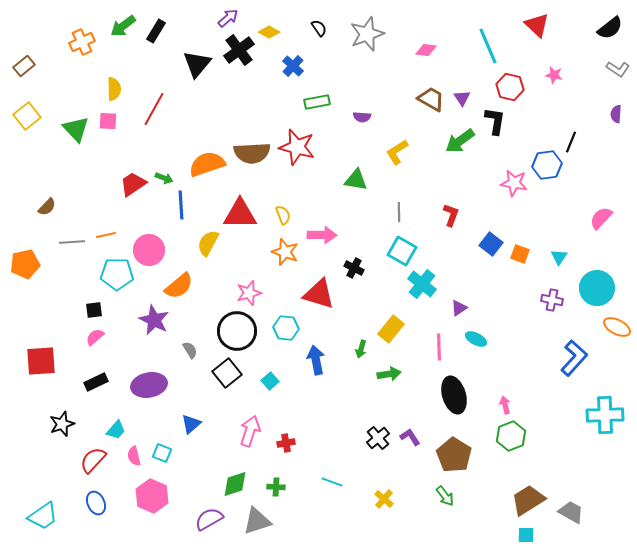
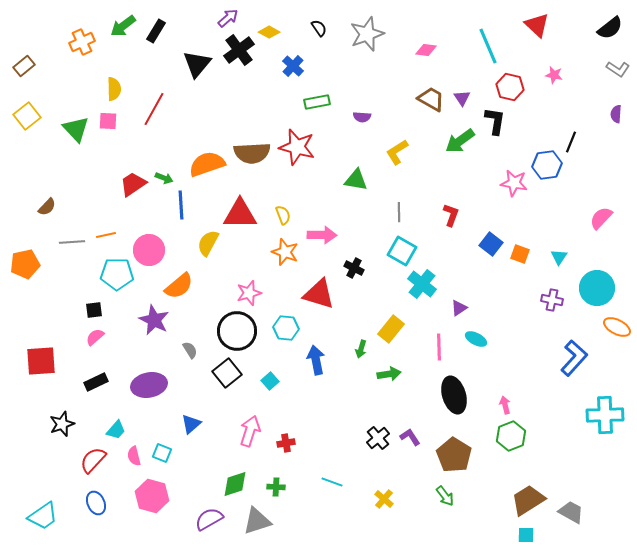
pink hexagon at (152, 496): rotated 8 degrees counterclockwise
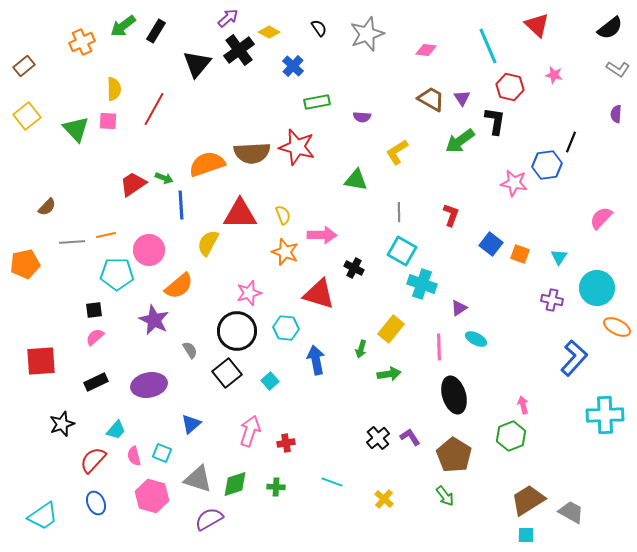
cyan cross at (422, 284): rotated 20 degrees counterclockwise
pink arrow at (505, 405): moved 18 px right
gray triangle at (257, 521): moved 59 px left, 42 px up; rotated 36 degrees clockwise
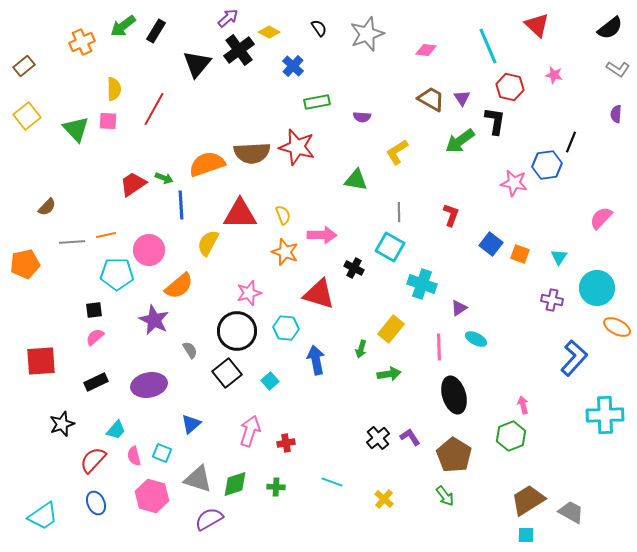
cyan square at (402, 251): moved 12 px left, 4 px up
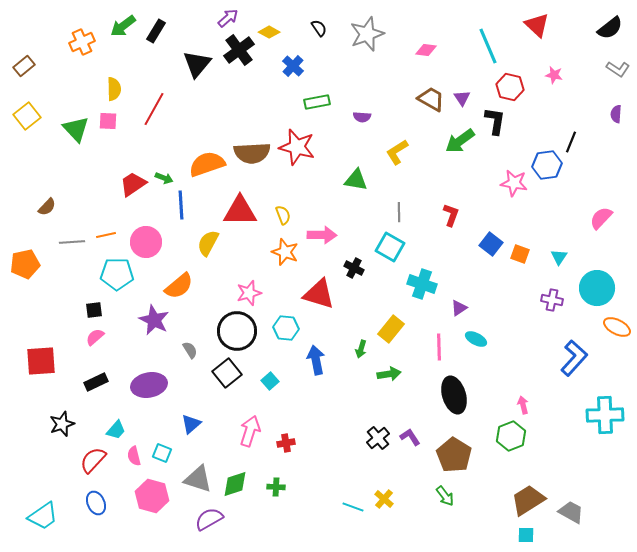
red triangle at (240, 214): moved 3 px up
pink circle at (149, 250): moved 3 px left, 8 px up
cyan line at (332, 482): moved 21 px right, 25 px down
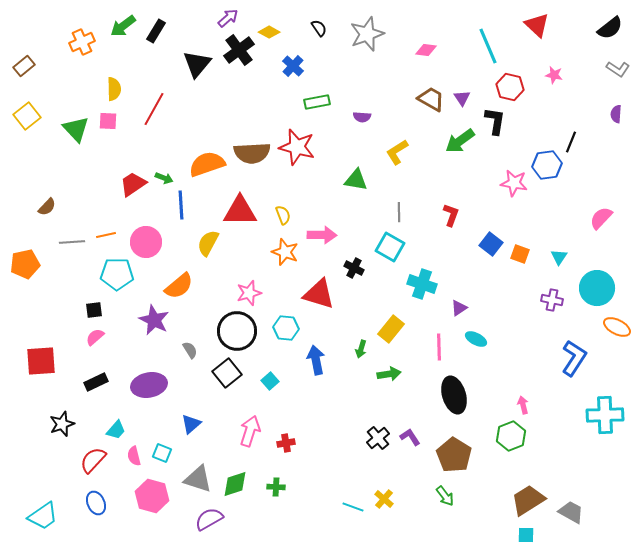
blue L-shape at (574, 358): rotated 9 degrees counterclockwise
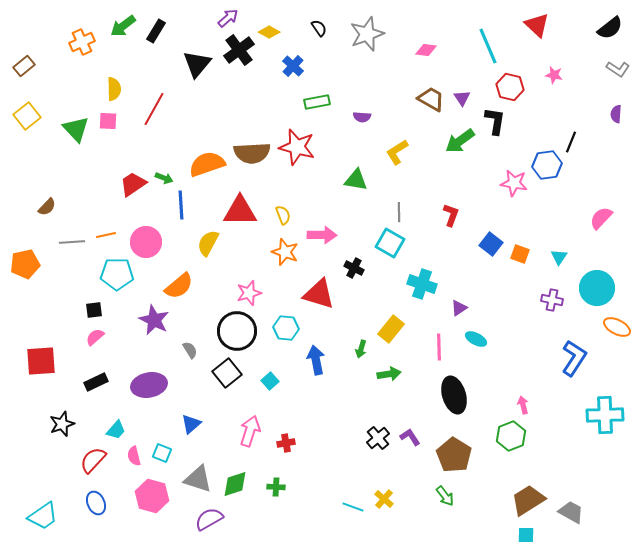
cyan square at (390, 247): moved 4 px up
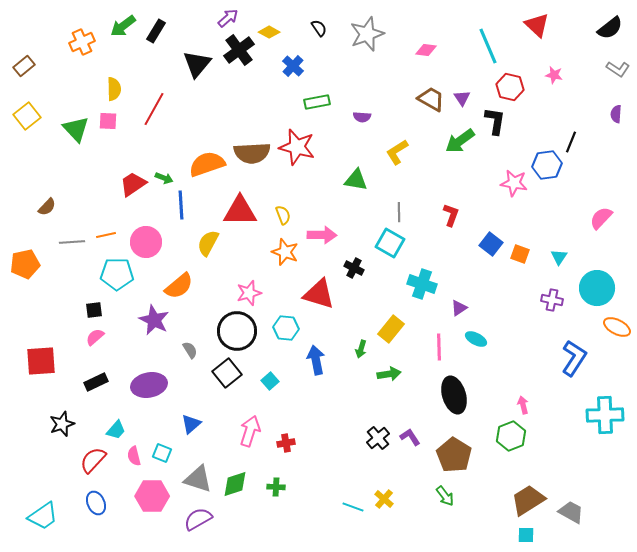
pink hexagon at (152, 496): rotated 16 degrees counterclockwise
purple semicircle at (209, 519): moved 11 px left
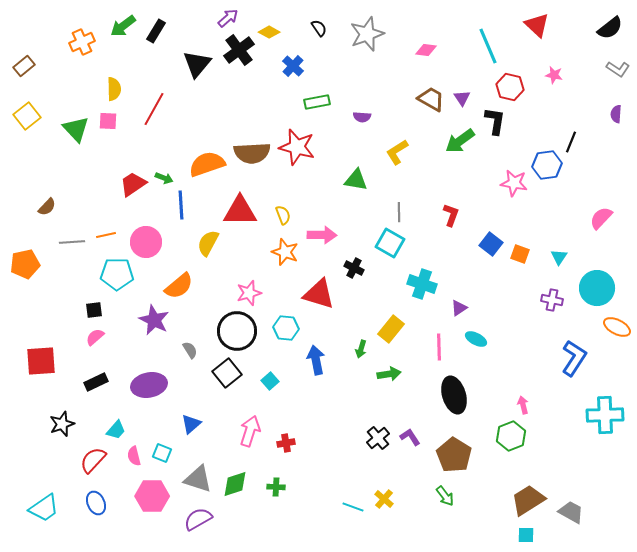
cyan trapezoid at (43, 516): moved 1 px right, 8 px up
